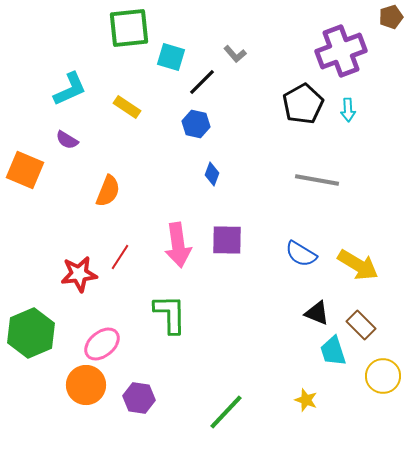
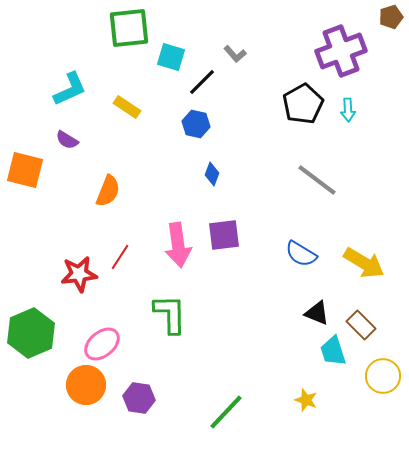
orange square: rotated 9 degrees counterclockwise
gray line: rotated 27 degrees clockwise
purple square: moved 3 px left, 5 px up; rotated 8 degrees counterclockwise
yellow arrow: moved 6 px right, 2 px up
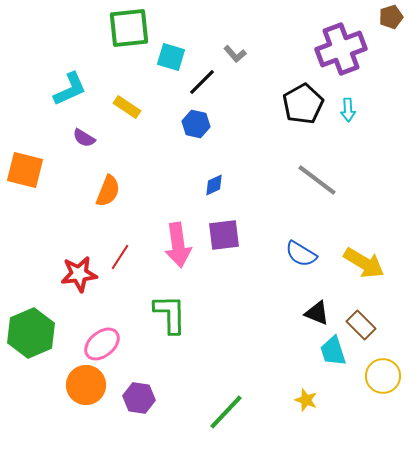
purple cross: moved 2 px up
purple semicircle: moved 17 px right, 2 px up
blue diamond: moved 2 px right, 11 px down; rotated 45 degrees clockwise
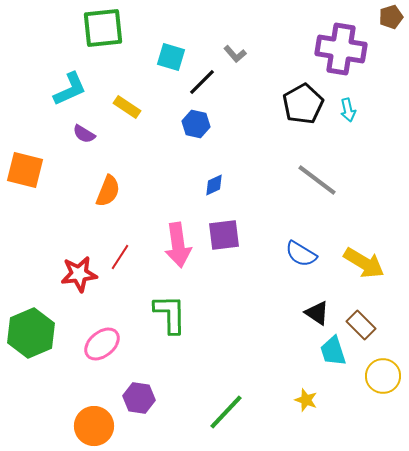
green square: moved 26 px left
purple cross: rotated 30 degrees clockwise
cyan arrow: rotated 10 degrees counterclockwise
purple semicircle: moved 4 px up
black triangle: rotated 12 degrees clockwise
orange circle: moved 8 px right, 41 px down
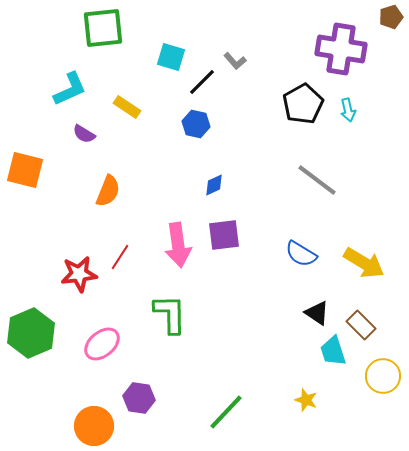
gray L-shape: moved 7 px down
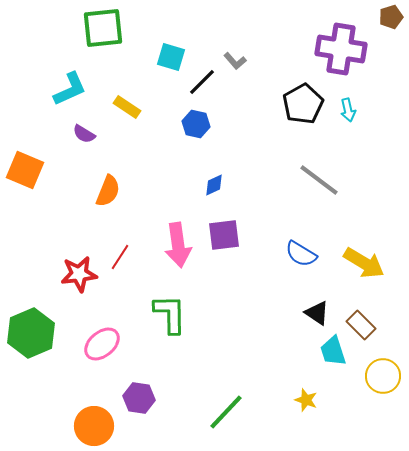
orange square: rotated 9 degrees clockwise
gray line: moved 2 px right
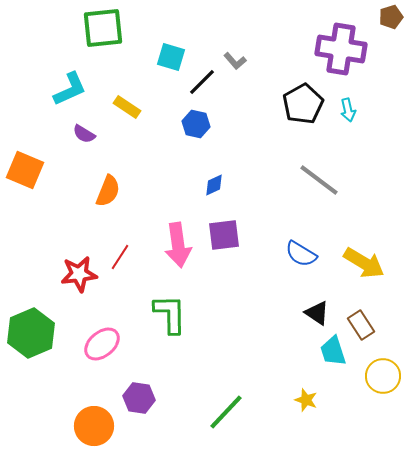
brown rectangle: rotated 12 degrees clockwise
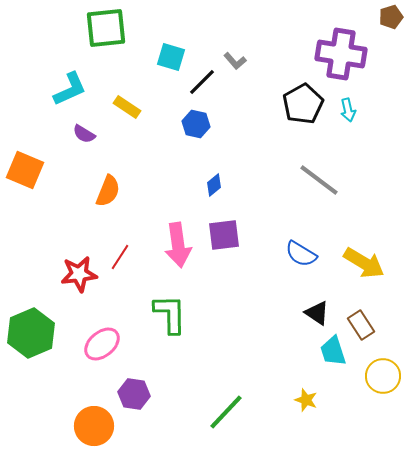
green square: moved 3 px right
purple cross: moved 5 px down
blue diamond: rotated 15 degrees counterclockwise
purple hexagon: moved 5 px left, 4 px up
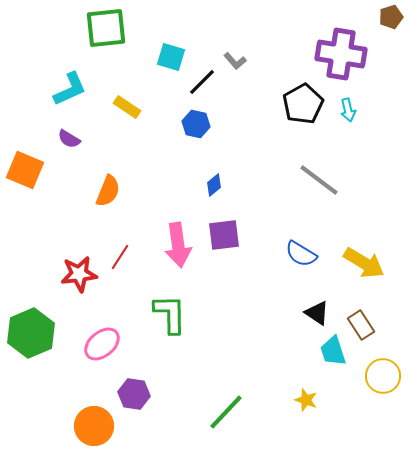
purple semicircle: moved 15 px left, 5 px down
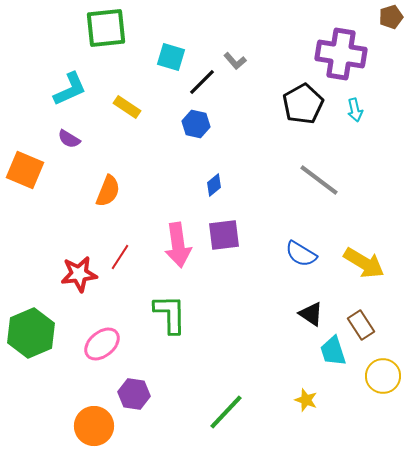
cyan arrow: moved 7 px right
black triangle: moved 6 px left, 1 px down
